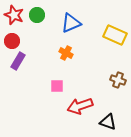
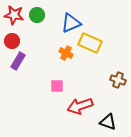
red star: rotated 12 degrees counterclockwise
yellow rectangle: moved 25 px left, 8 px down
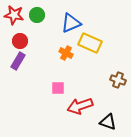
red circle: moved 8 px right
pink square: moved 1 px right, 2 px down
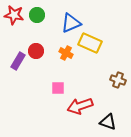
red circle: moved 16 px right, 10 px down
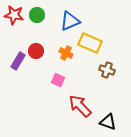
blue triangle: moved 1 px left, 2 px up
brown cross: moved 11 px left, 10 px up
pink square: moved 8 px up; rotated 24 degrees clockwise
red arrow: rotated 65 degrees clockwise
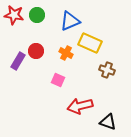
red arrow: rotated 60 degrees counterclockwise
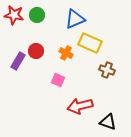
blue triangle: moved 5 px right, 2 px up
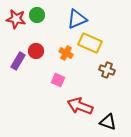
red star: moved 2 px right, 4 px down
blue triangle: moved 2 px right
red arrow: rotated 35 degrees clockwise
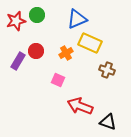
red star: moved 2 px down; rotated 24 degrees counterclockwise
orange cross: rotated 32 degrees clockwise
